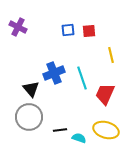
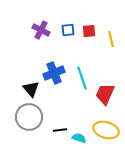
purple cross: moved 23 px right, 3 px down
yellow line: moved 16 px up
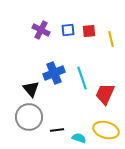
black line: moved 3 px left
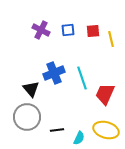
red square: moved 4 px right
gray circle: moved 2 px left
cyan semicircle: rotated 96 degrees clockwise
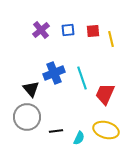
purple cross: rotated 24 degrees clockwise
black line: moved 1 px left, 1 px down
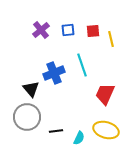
cyan line: moved 13 px up
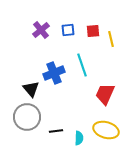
cyan semicircle: rotated 24 degrees counterclockwise
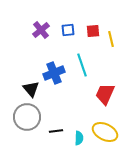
yellow ellipse: moved 1 px left, 2 px down; rotated 10 degrees clockwise
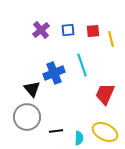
black triangle: moved 1 px right
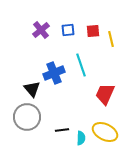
cyan line: moved 1 px left
black line: moved 6 px right, 1 px up
cyan semicircle: moved 2 px right
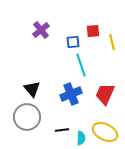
blue square: moved 5 px right, 12 px down
yellow line: moved 1 px right, 3 px down
blue cross: moved 17 px right, 21 px down
